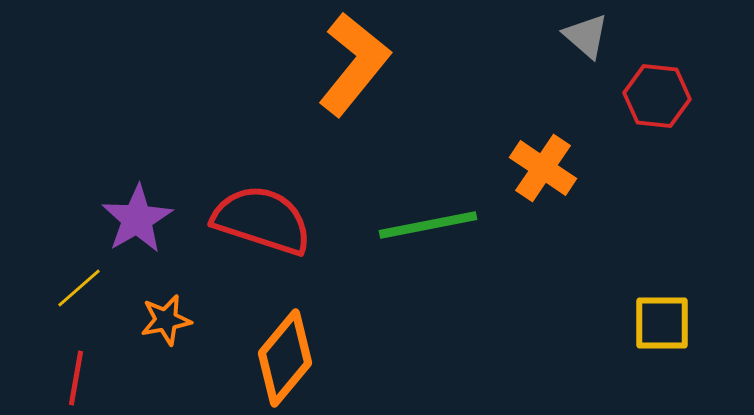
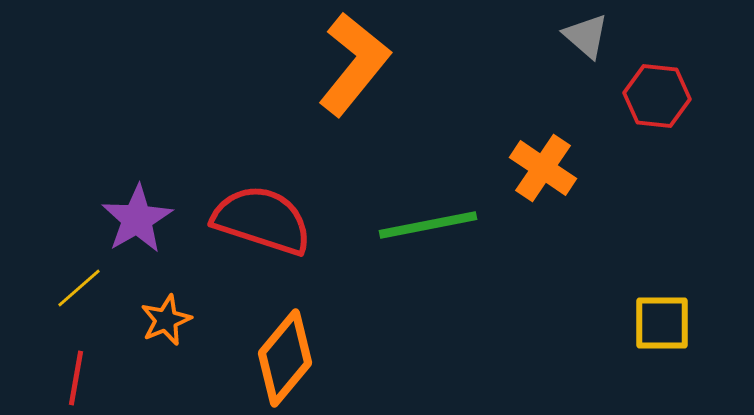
orange star: rotated 12 degrees counterclockwise
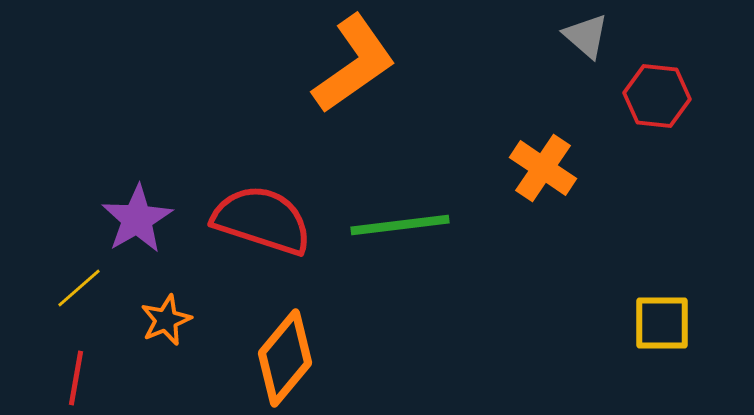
orange L-shape: rotated 16 degrees clockwise
green line: moved 28 px left; rotated 4 degrees clockwise
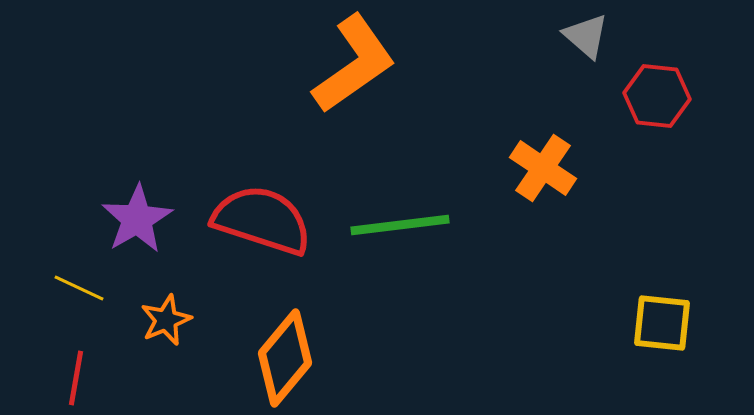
yellow line: rotated 66 degrees clockwise
yellow square: rotated 6 degrees clockwise
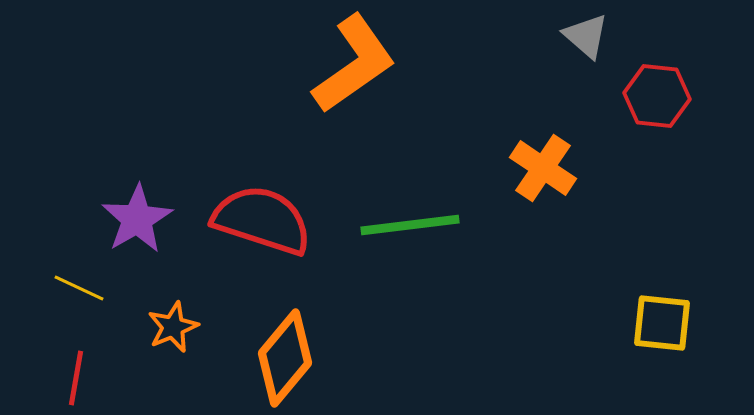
green line: moved 10 px right
orange star: moved 7 px right, 7 px down
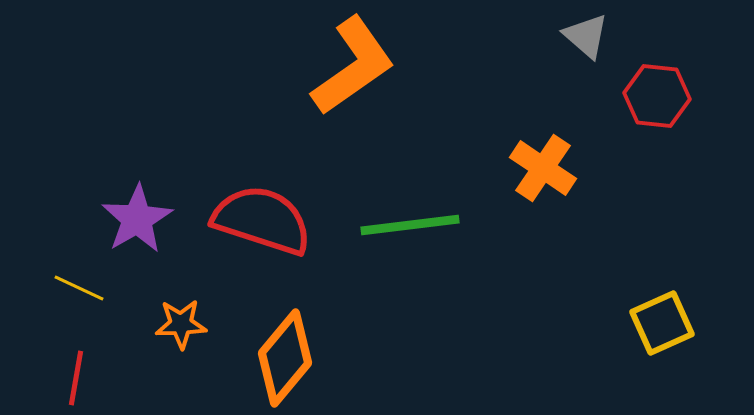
orange L-shape: moved 1 px left, 2 px down
yellow square: rotated 30 degrees counterclockwise
orange star: moved 8 px right, 3 px up; rotated 21 degrees clockwise
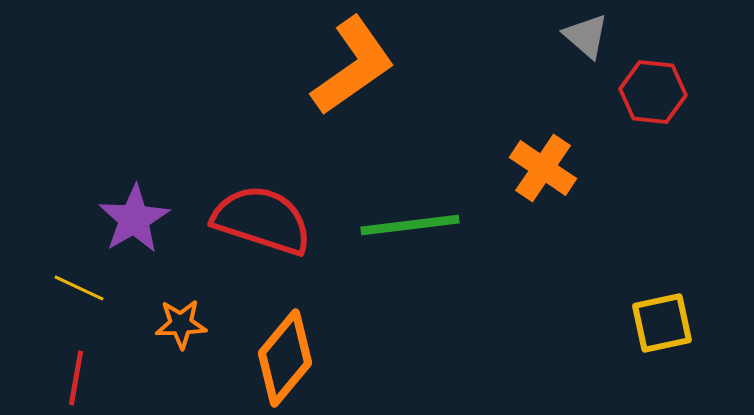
red hexagon: moved 4 px left, 4 px up
purple star: moved 3 px left
yellow square: rotated 12 degrees clockwise
